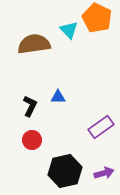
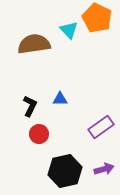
blue triangle: moved 2 px right, 2 px down
red circle: moved 7 px right, 6 px up
purple arrow: moved 4 px up
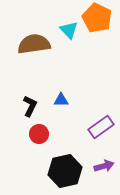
blue triangle: moved 1 px right, 1 px down
purple arrow: moved 3 px up
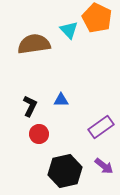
purple arrow: rotated 54 degrees clockwise
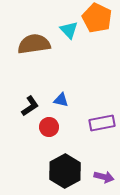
blue triangle: rotated 14 degrees clockwise
black L-shape: rotated 30 degrees clockwise
purple rectangle: moved 1 px right, 4 px up; rotated 25 degrees clockwise
red circle: moved 10 px right, 7 px up
purple arrow: moved 11 px down; rotated 24 degrees counterclockwise
black hexagon: rotated 16 degrees counterclockwise
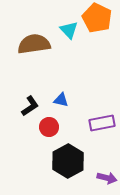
black hexagon: moved 3 px right, 10 px up
purple arrow: moved 3 px right, 1 px down
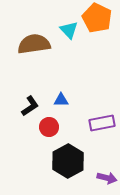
blue triangle: rotated 14 degrees counterclockwise
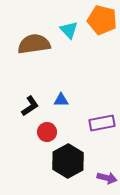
orange pentagon: moved 5 px right, 2 px down; rotated 12 degrees counterclockwise
red circle: moved 2 px left, 5 px down
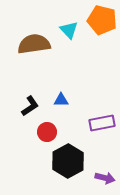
purple arrow: moved 2 px left
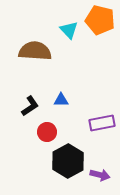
orange pentagon: moved 2 px left
brown semicircle: moved 1 px right, 7 px down; rotated 12 degrees clockwise
purple arrow: moved 5 px left, 3 px up
